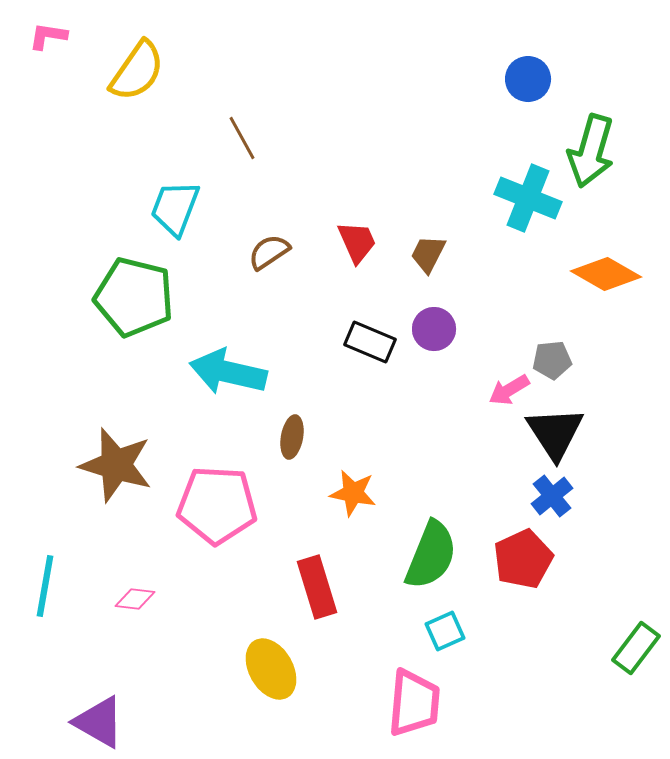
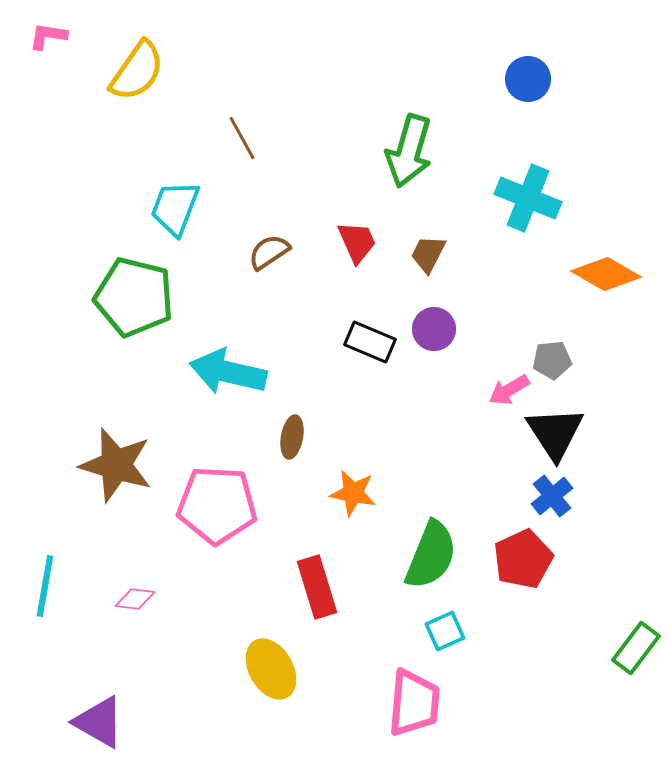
green arrow: moved 182 px left
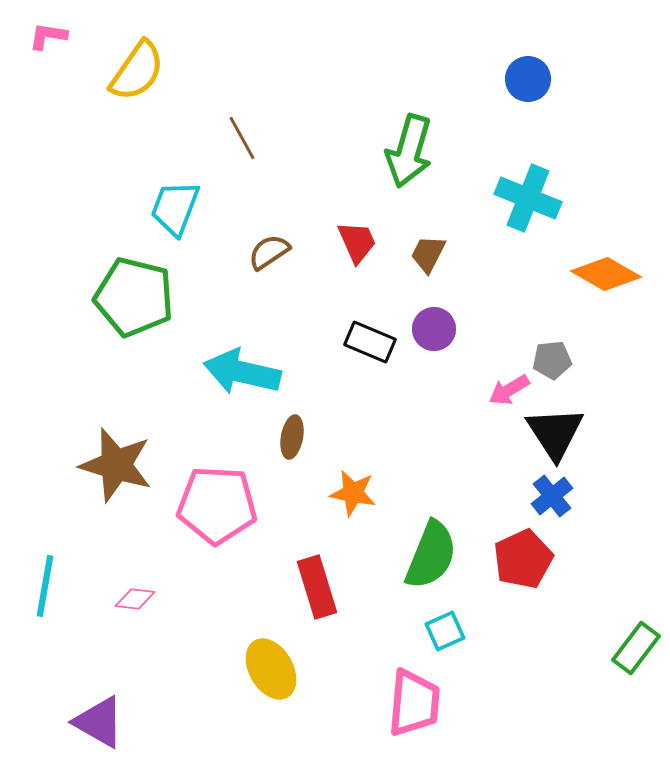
cyan arrow: moved 14 px right
